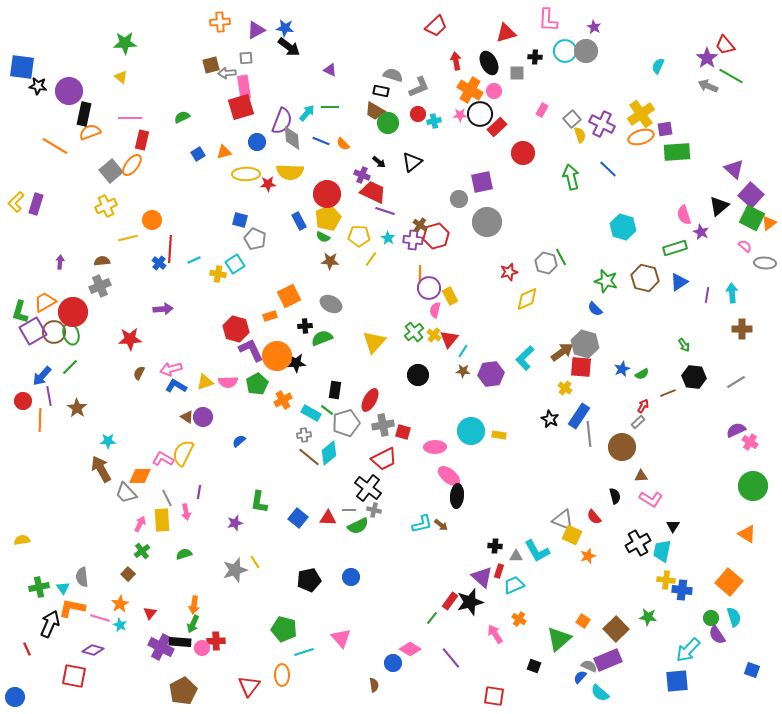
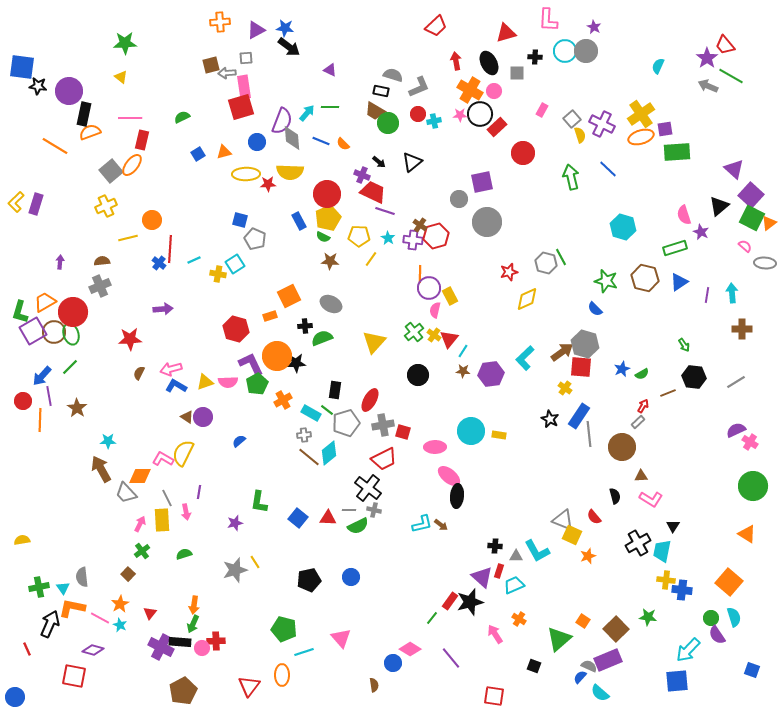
purple L-shape at (251, 350): moved 14 px down
pink line at (100, 618): rotated 12 degrees clockwise
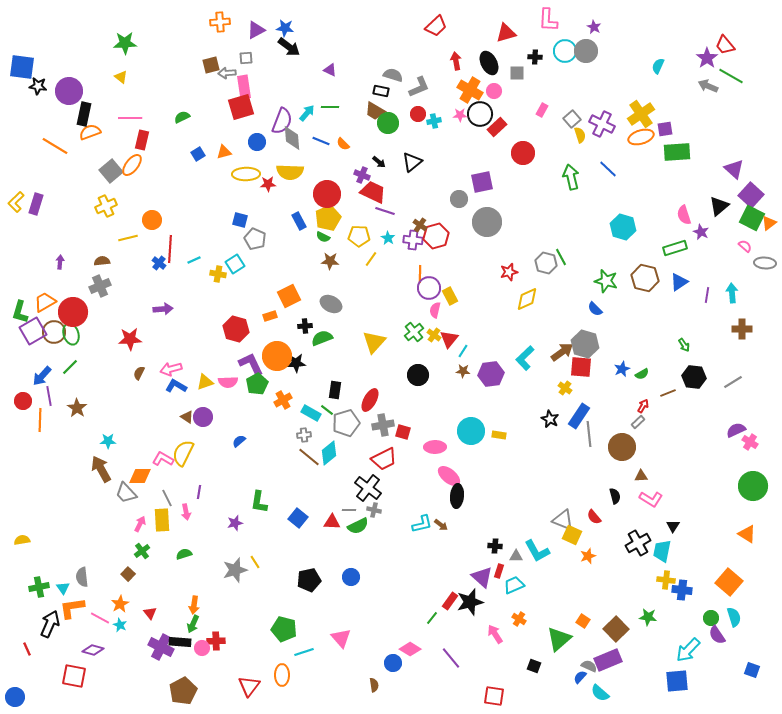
gray line at (736, 382): moved 3 px left
red triangle at (328, 518): moved 4 px right, 4 px down
orange L-shape at (72, 608): rotated 20 degrees counterclockwise
red triangle at (150, 613): rotated 16 degrees counterclockwise
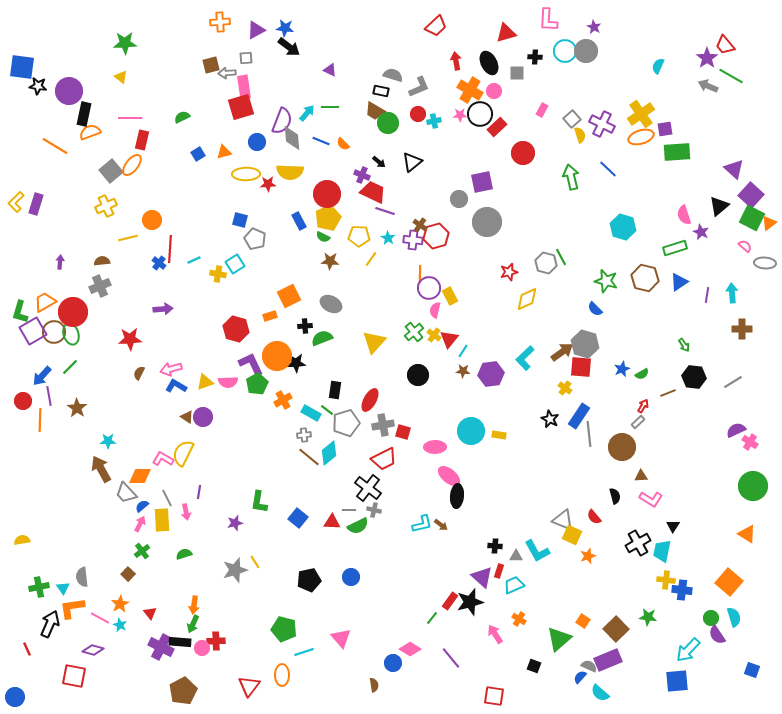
blue semicircle at (239, 441): moved 97 px left, 65 px down
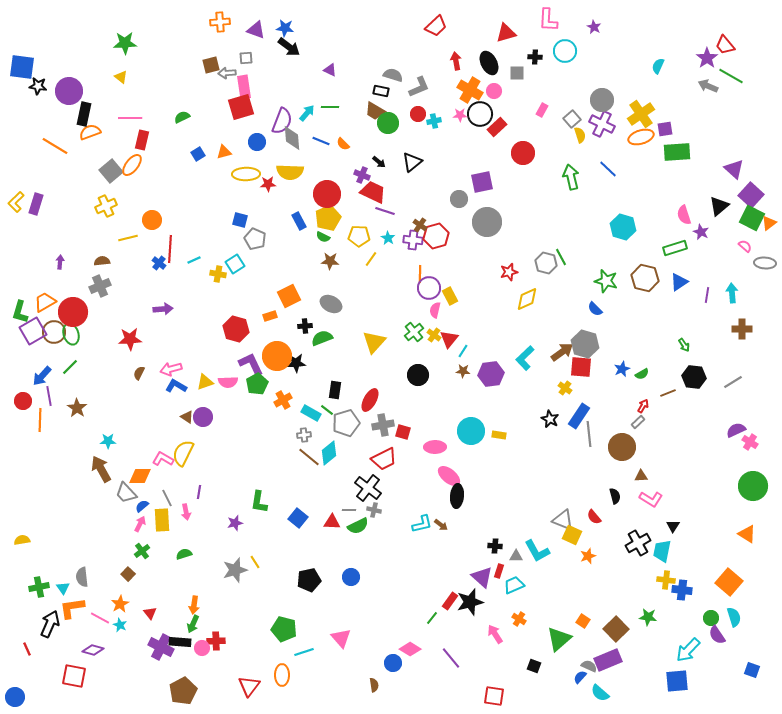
purple triangle at (256, 30): rotated 48 degrees clockwise
gray circle at (586, 51): moved 16 px right, 49 px down
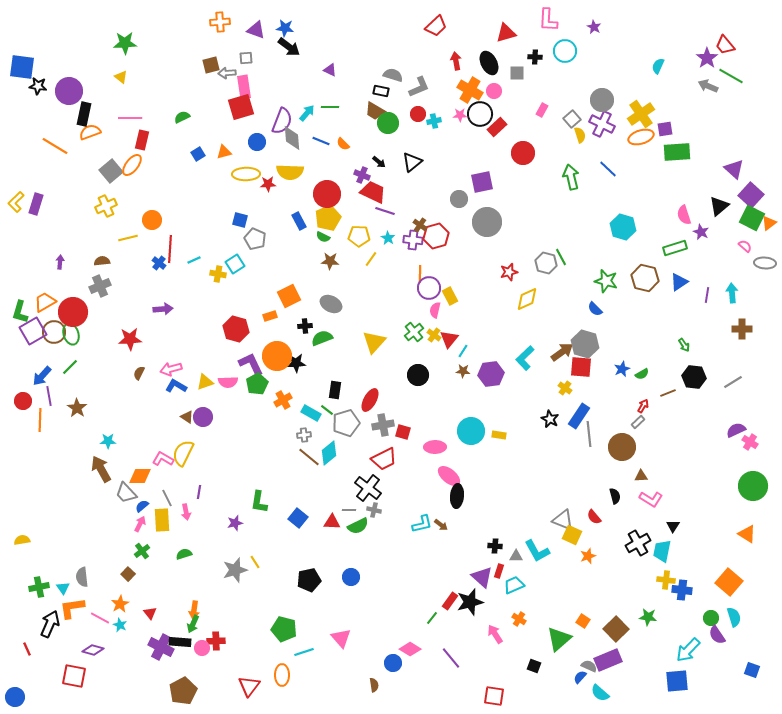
orange arrow at (194, 605): moved 5 px down
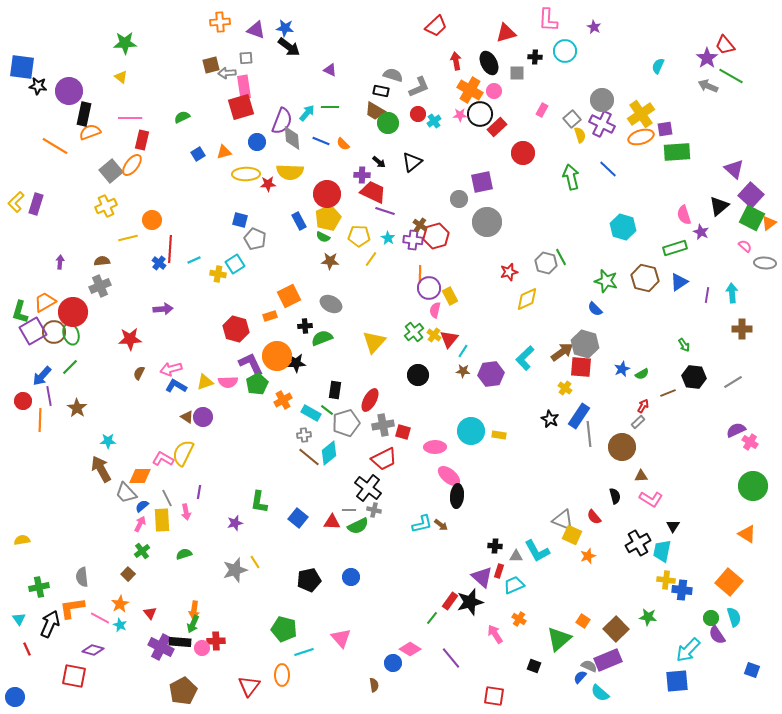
cyan cross at (434, 121): rotated 24 degrees counterclockwise
purple cross at (362, 175): rotated 21 degrees counterclockwise
cyan triangle at (63, 588): moved 44 px left, 31 px down
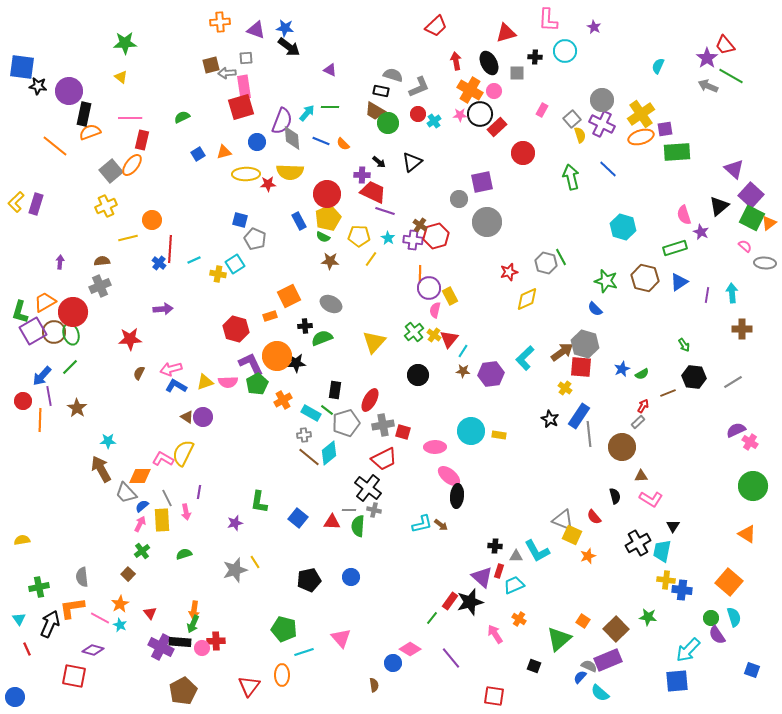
orange line at (55, 146): rotated 8 degrees clockwise
green semicircle at (358, 526): rotated 120 degrees clockwise
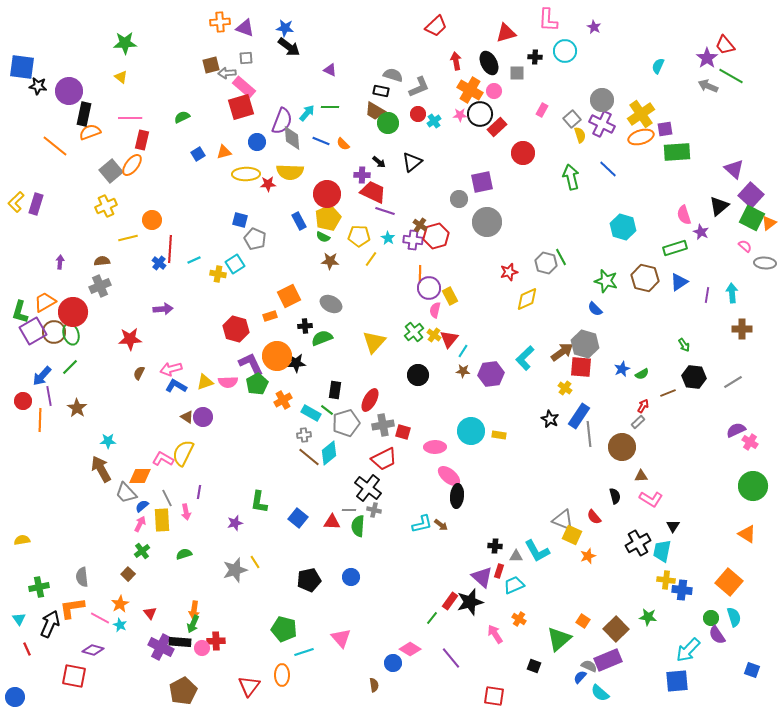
purple triangle at (256, 30): moved 11 px left, 2 px up
pink rectangle at (244, 87): rotated 40 degrees counterclockwise
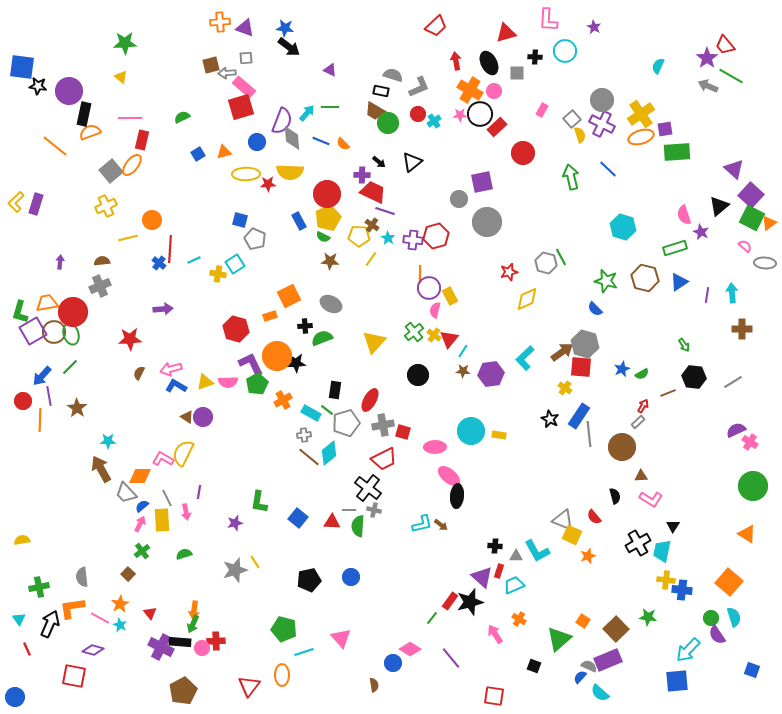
brown cross at (420, 225): moved 48 px left
orange trapezoid at (45, 302): moved 2 px right, 1 px down; rotated 20 degrees clockwise
